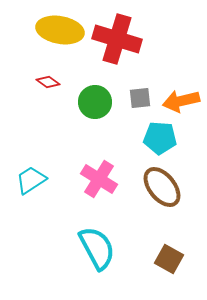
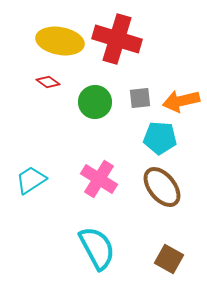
yellow ellipse: moved 11 px down
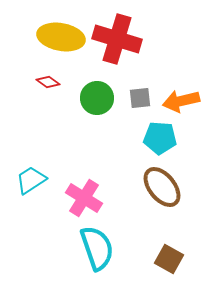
yellow ellipse: moved 1 px right, 4 px up
green circle: moved 2 px right, 4 px up
pink cross: moved 15 px left, 19 px down
cyan semicircle: rotated 9 degrees clockwise
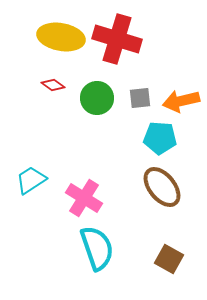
red diamond: moved 5 px right, 3 px down
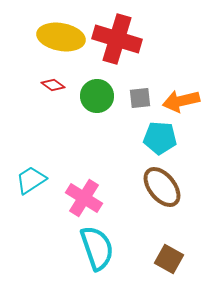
green circle: moved 2 px up
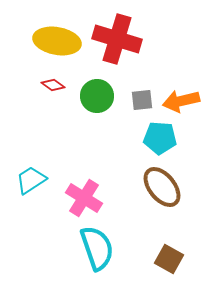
yellow ellipse: moved 4 px left, 4 px down
gray square: moved 2 px right, 2 px down
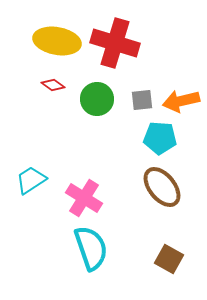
red cross: moved 2 px left, 4 px down
green circle: moved 3 px down
cyan semicircle: moved 6 px left
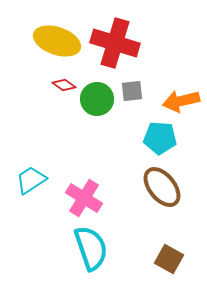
yellow ellipse: rotated 9 degrees clockwise
red diamond: moved 11 px right
gray square: moved 10 px left, 9 px up
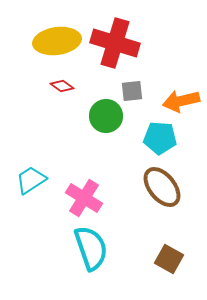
yellow ellipse: rotated 27 degrees counterclockwise
red diamond: moved 2 px left, 1 px down
green circle: moved 9 px right, 17 px down
